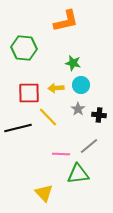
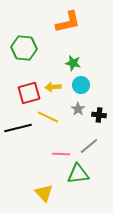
orange L-shape: moved 2 px right, 1 px down
yellow arrow: moved 3 px left, 1 px up
red square: rotated 15 degrees counterclockwise
yellow line: rotated 20 degrees counterclockwise
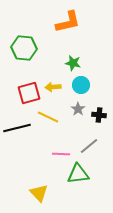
black line: moved 1 px left
yellow triangle: moved 5 px left
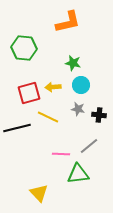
gray star: rotated 24 degrees counterclockwise
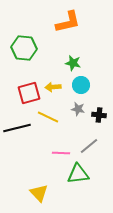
pink line: moved 1 px up
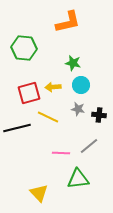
green triangle: moved 5 px down
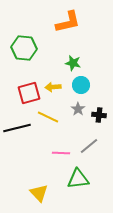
gray star: rotated 24 degrees clockwise
